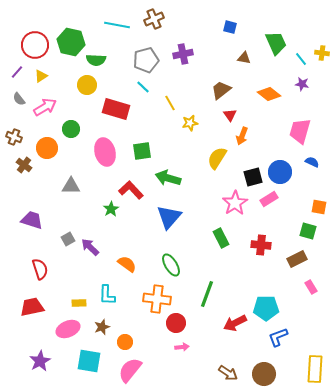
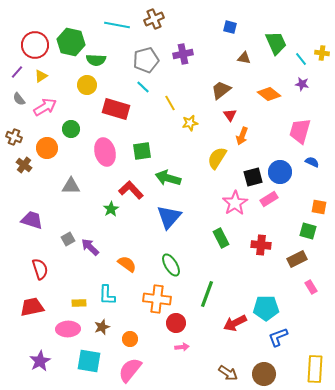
pink ellipse at (68, 329): rotated 20 degrees clockwise
orange circle at (125, 342): moved 5 px right, 3 px up
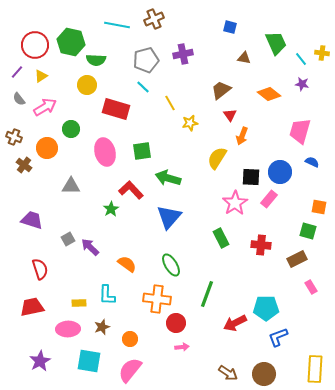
black square at (253, 177): moved 2 px left; rotated 18 degrees clockwise
pink rectangle at (269, 199): rotated 18 degrees counterclockwise
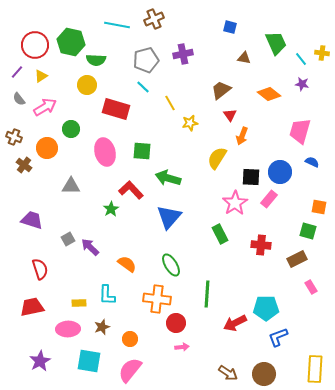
green square at (142, 151): rotated 12 degrees clockwise
green rectangle at (221, 238): moved 1 px left, 4 px up
green line at (207, 294): rotated 16 degrees counterclockwise
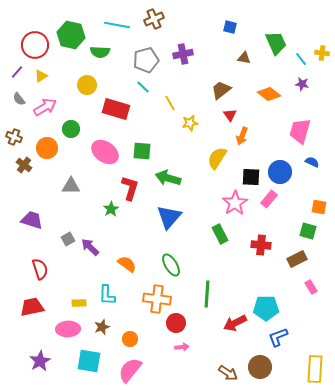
green hexagon at (71, 42): moved 7 px up
green semicircle at (96, 60): moved 4 px right, 8 px up
pink ellipse at (105, 152): rotated 40 degrees counterclockwise
red L-shape at (131, 190): moved 1 px left, 2 px up; rotated 60 degrees clockwise
brown circle at (264, 374): moved 4 px left, 7 px up
